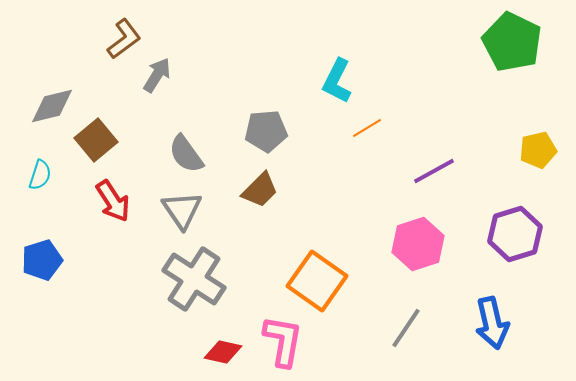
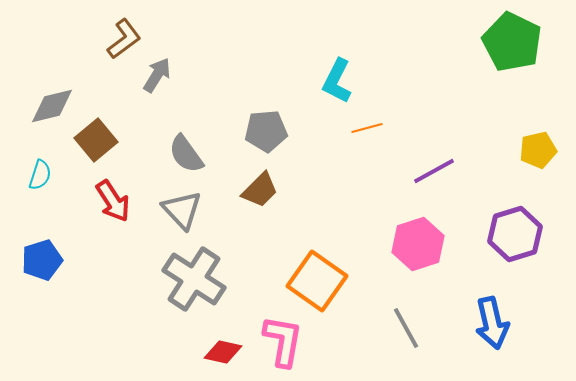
orange line: rotated 16 degrees clockwise
gray triangle: rotated 9 degrees counterclockwise
gray line: rotated 63 degrees counterclockwise
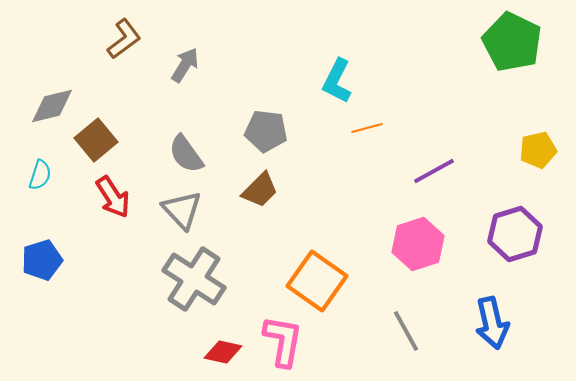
gray arrow: moved 28 px right, 10 px up
gray pentagon: rotated 12 degrees clockwise
red arrow: moved 4 px up
gray line: moved 3 px down
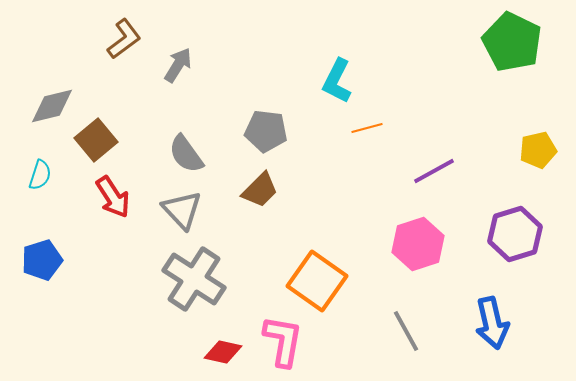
gray arrow: moved 7 px left
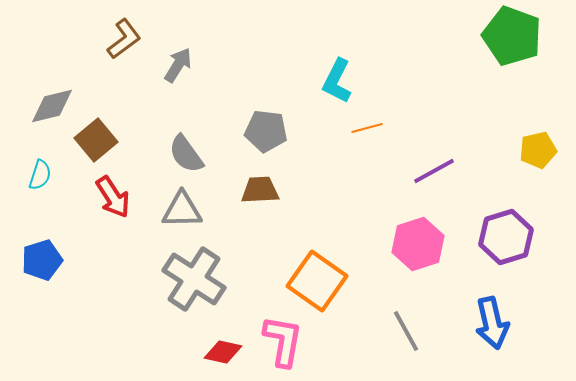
green pentagon: moved 6 px up; rotated 6 degrees counterclockwise
brown trapezoid: rotated 138 degrees counterclockwise
gray triangle: rotated 48 degrees counterclockwise
purple hexagon: moved 9 px left, 3 px down
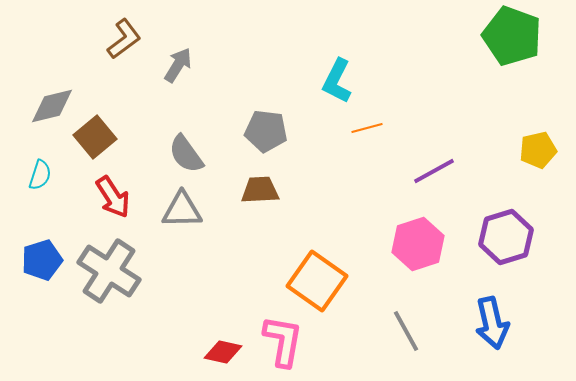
brown square: moved 1 px left, 3 px up
gray cross: moved 85 px left, 8 px up
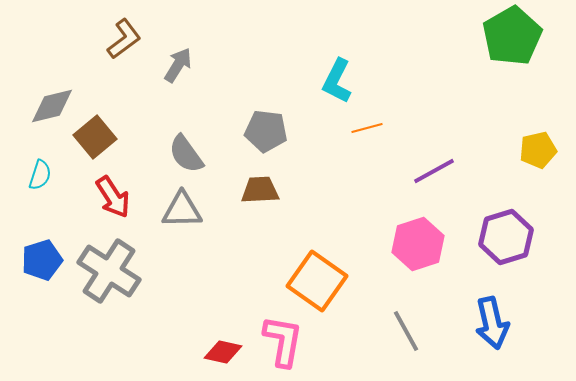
green pentagon: rotated 22 degrees clockwise
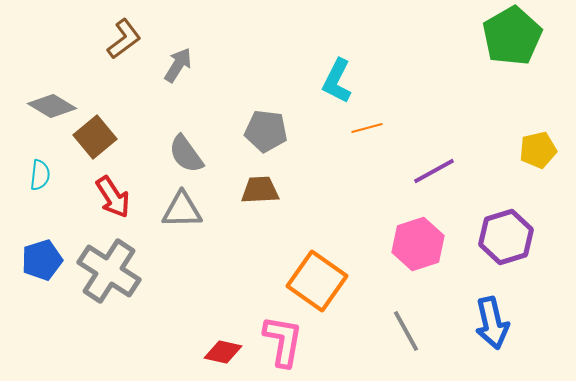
gray diamond: rotated 45 degrees clockwise
cyan semicircle: rotated 12 degrees counterclockwise
